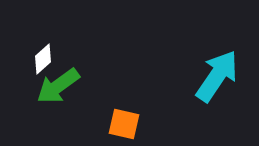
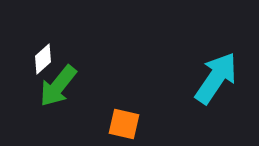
cyan arrow: moved 1 px left, 2 px down
green arrow: rotated 15 degrees counterclockwise
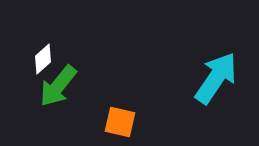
orange square: moved 4 px left, 2 px up
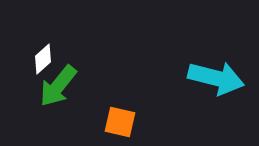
cyan arrow: rotated 70 degrees clockwise
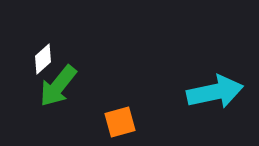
cyan arrow: moved 1 px left, 14 px down; rotated 26 degrees counterclockwise
orange square: rotated 28 degrees counterclockwise
